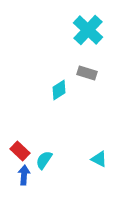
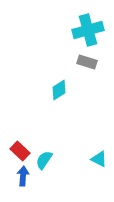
cyan cross: rotated 32 degrees clockwise
gray rectangle: moved 11 px up
blue arrow: moved 1 px left, 1 px down
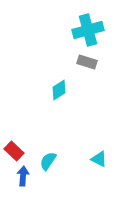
red rectangle: moved 6 px left
cyan semicircle: moved 4 px right, 1 px down
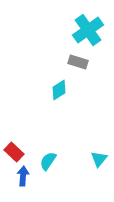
cyan cross: rotated 20 degrees counterclockwise
gray rectangle: moved 9 px left
red rectangle: moved 1 px down
cyan triangle: rotated 42 degrees clockwise
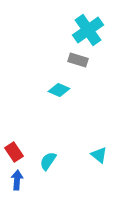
gray rectangle: moved 2 px up
cyan diamond: rotated 55 degrees clockwise
red rectangle: rotated 12 degrees clockwise
cyan triangle: moved 4 px up; rotated 30 degrees counterclockwise
blue arrow: moved 6 px left, 4 px down
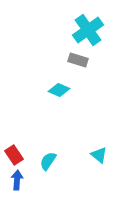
red rectangle: moved 3 px down
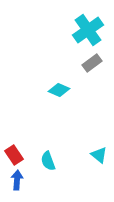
gray rectangle: moved 14 px right, 3 px down; rotated 54 degrees counterclockwise
cyan semicircle: rotated 54 degrees counterclockwise
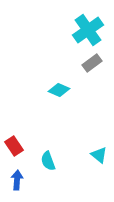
red rectangle: moved 9 px up
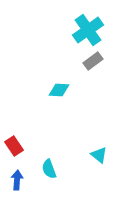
gray rectangle: moved 1 px right, 2 px up
cyan diamond: rotated 20 degrees counterclockwise
cyan semicircle: moved 1 px right, 8 px down
